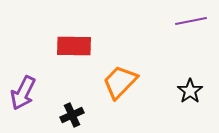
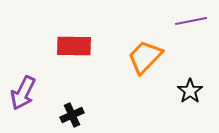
orange trapezoid: moved 25 px right, 25 px up
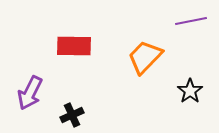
purple arrow: moved 7 px right
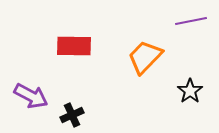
purple arrow: moved 1 px right, 3 px down; rotated 88 degrees counterclockwise
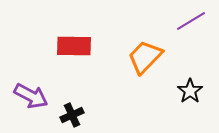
purple line: rotated 20 degrees counterclockwise
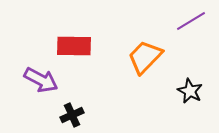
black star: rotated 10 degrees counterclockwise
purple arrow: moved 10 px right, 16 px up
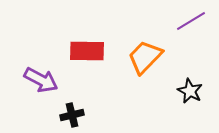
red rectangle: moved 13 px right, 5 px down
black cross: rotated 10 degrees clockwise
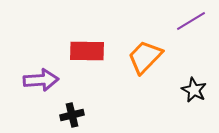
purple arrow: rotated 32 degrees counterclockwise
black star: moved 4 px right, 1 px up
